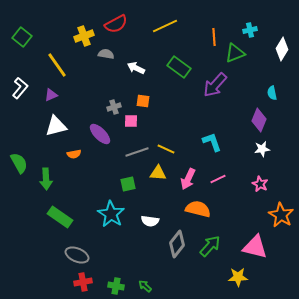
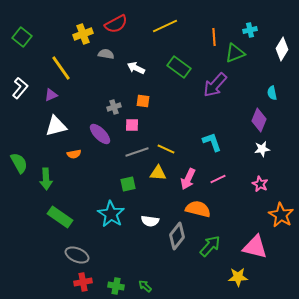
yellow cross at (84, 36): moved 1 px left, 2 px up
yellow line at (57, 65): moved 4 px right, 3 px down
pink square at (131, 121): moved 1 px right, 4 px down
gray diamond at (177, 244): moved 8 px up
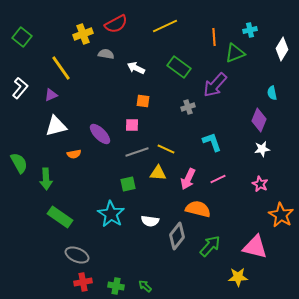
gray cross at (114, 107): moved 74 px right
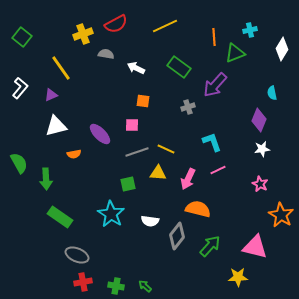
pink line at (218, 179): moved 9 px up
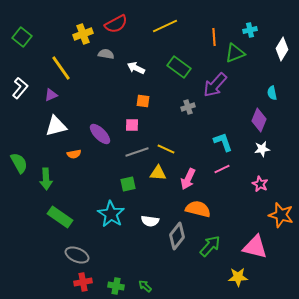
cyan L-shape at (212, 142): moved 11 px right
pink line at (218, 170): moved 4 px right, 1 px up
orange star at (281, 215): rotated 15 degrees counterclockwise
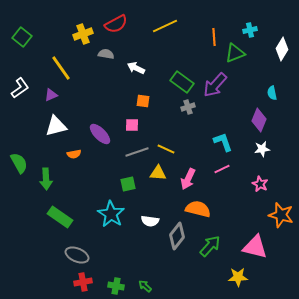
green rectangle at (179, 67): moved 3 px right, 15 px down
white L-shape at (20, 88): rotated 15 degrees clockwise
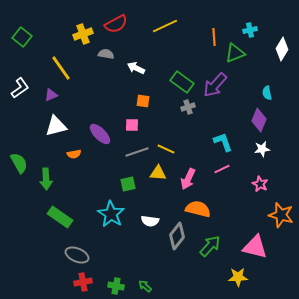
cyan semicircle at (272, 93): moved 5 px left
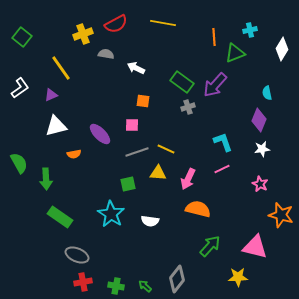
yellow line at (165, 26): moved 2 px left, 3 px up; rotated 35 degrees clockwise
gray diamond at (177, 236): moved 43 px down
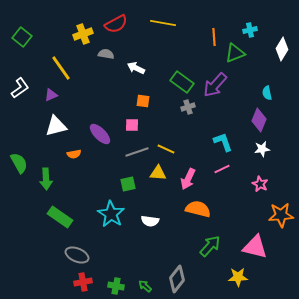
orange star at (281, 215): rotated 20 degrees counterclockwise
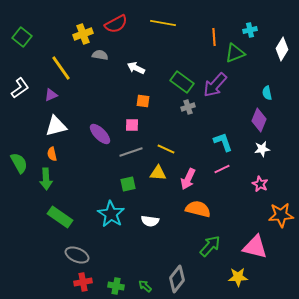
gray semicircle at (106, 54): moved 6 px left, 1 px down
gray line at (137, 152): moved 6 px left
orange semicircle at (74, 154): moved 22 px left; rotated 88 degrees clockwise
